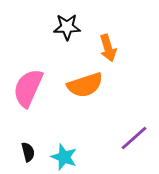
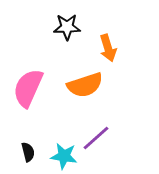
purple line: moved 38 px left
cyan star: moved 1 px up; rotated 12 degrees counterclockwise
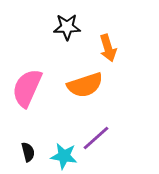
pink semicircle: moved 1 px left
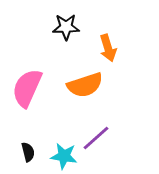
black star: moved 1 px left
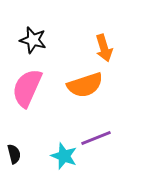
black star: moved 33 px left, 13 px down; rotated 16 degrees clockwise
orange arrow: moved 4 px left
purple line: rotated 20 degrees clockwise
black semicircle: moved 14 px left, 2 px down
cyan star: rotated 12 degrees clockwise
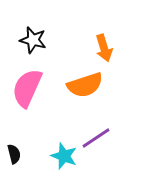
purple line: rotated 12 degrees counterclockwise
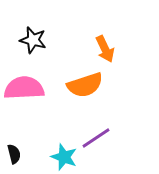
orange arrow: moved 1 px right, 1 px down; rotated 8 degrees counterclockwise
pink semicircle: moved 3 px left; rotated 63 degrees clockwise
cyan star: moved 1 px down
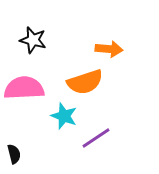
orange arrow: moved 4 px right; rotated 60 degrees counterclockwise
orange semicircle: moved 3 px up
cyan star: moved 41 px up
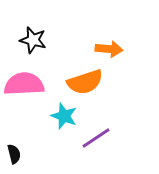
pink semicircle: moved 4 px up
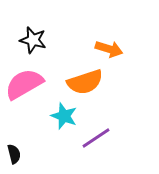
orange arrow: rotated 12 degrees clockwise
pink semicircle: rotated 27 degrees counterclockwise
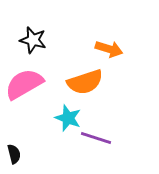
cyan star: moved 4 px right, 2 px down
purple line: rotated 52 degrees clockwise
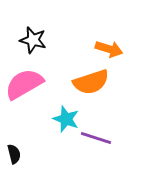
orange semicircle: moved 6 px right
cyan star: moved 2 px left, 1 px down
